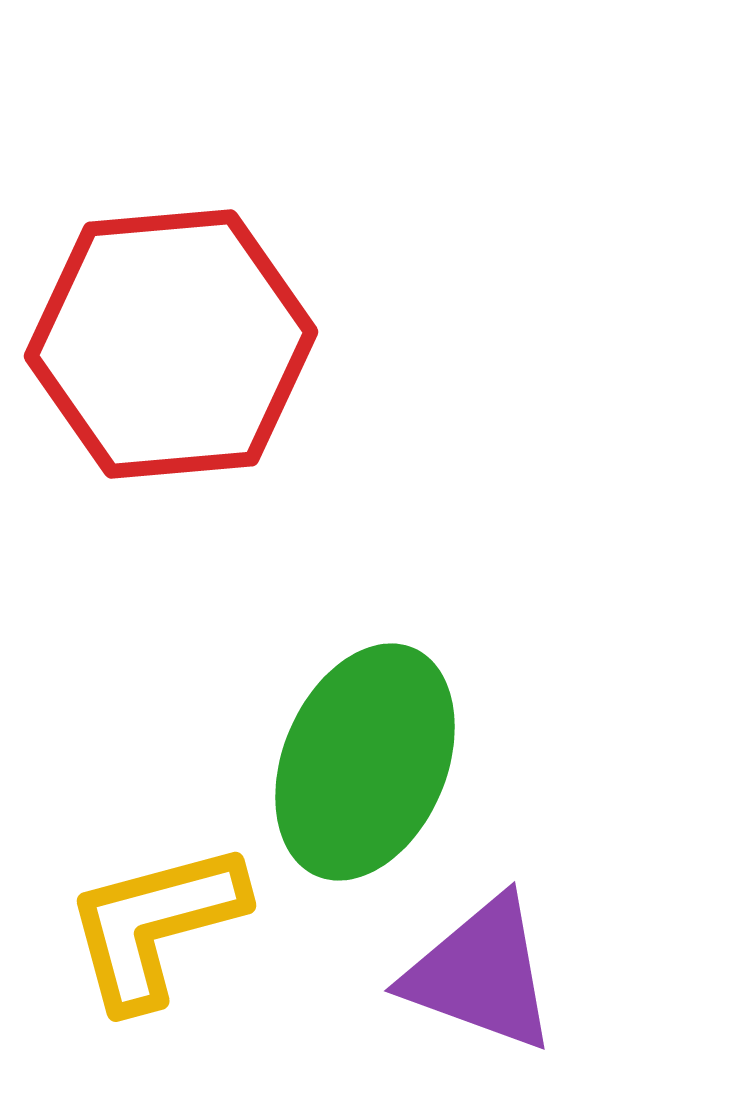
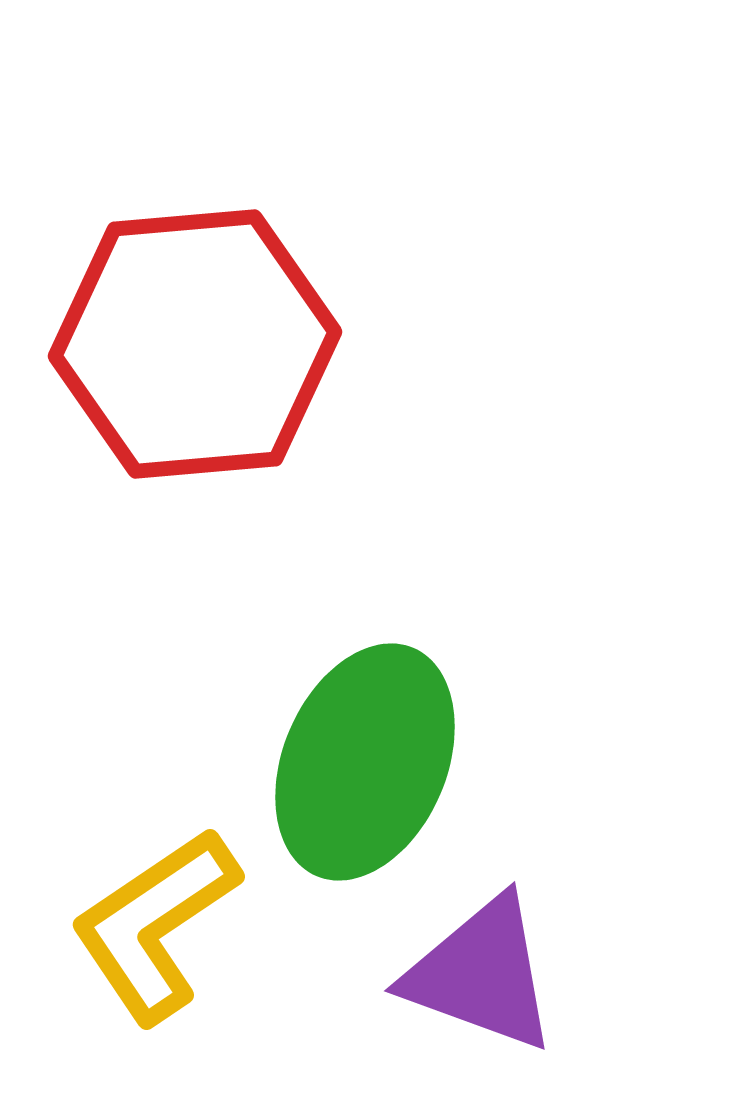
red hexagon: moved 24 px right
yellow L-shape: rotated 19 degrees counterclockwise
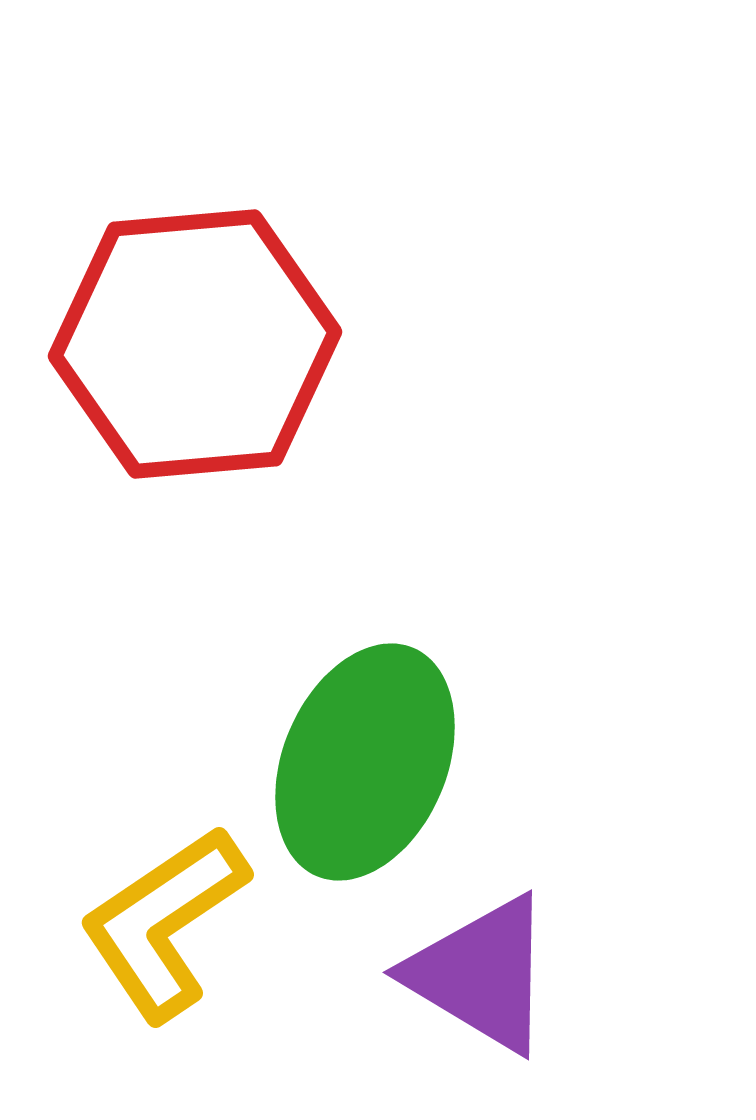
yellow L-shape: moved 9 px right, 2 px up
purple triangle: rotated 11 degrees clockwise
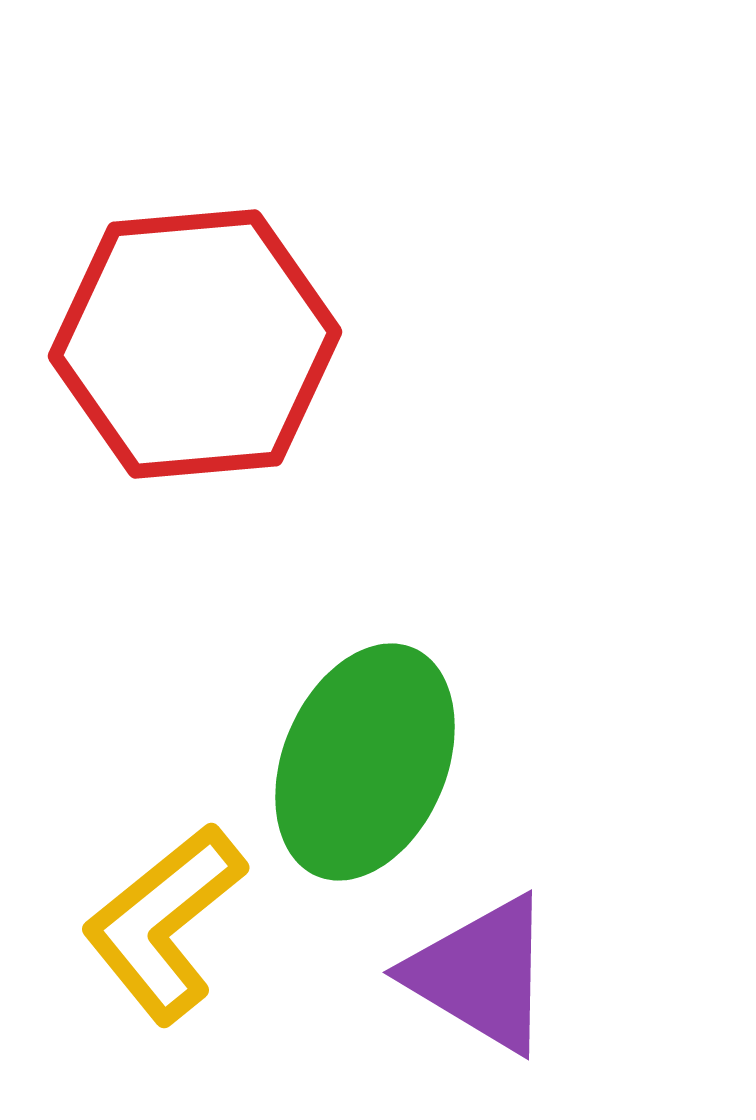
yellow L-shape: rotated 5 degrees counterclockwise
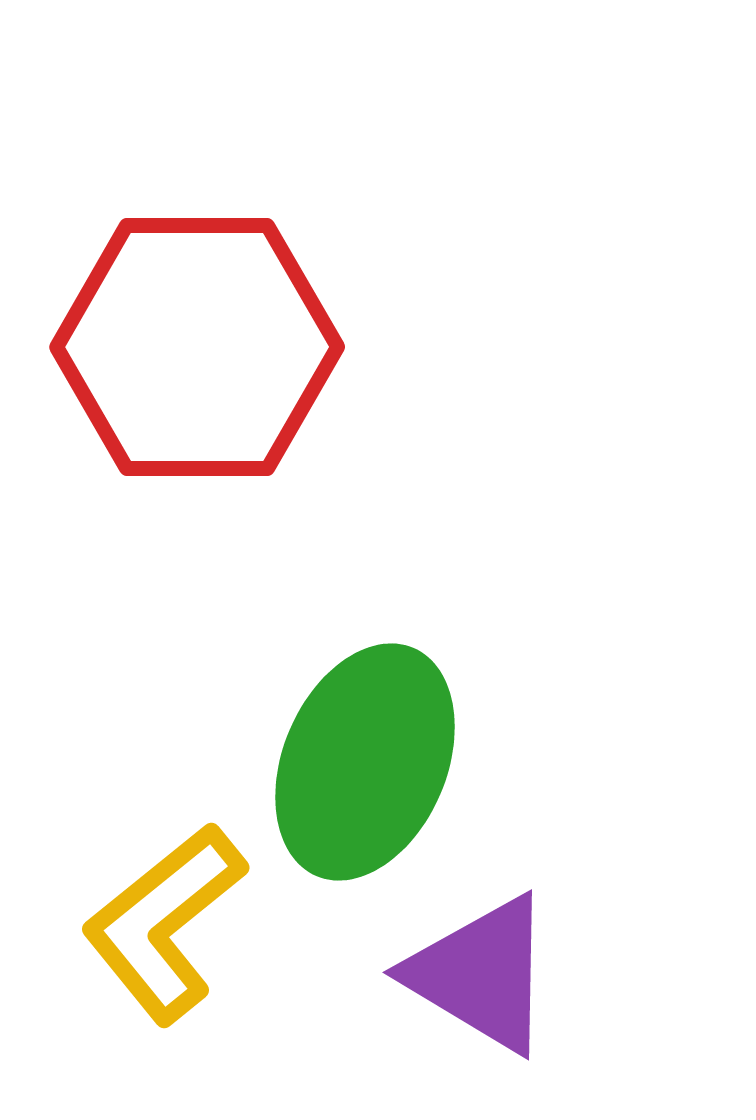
red hexagon: moved 2 px right, 3 px down; rotated 5 degrees clockwise
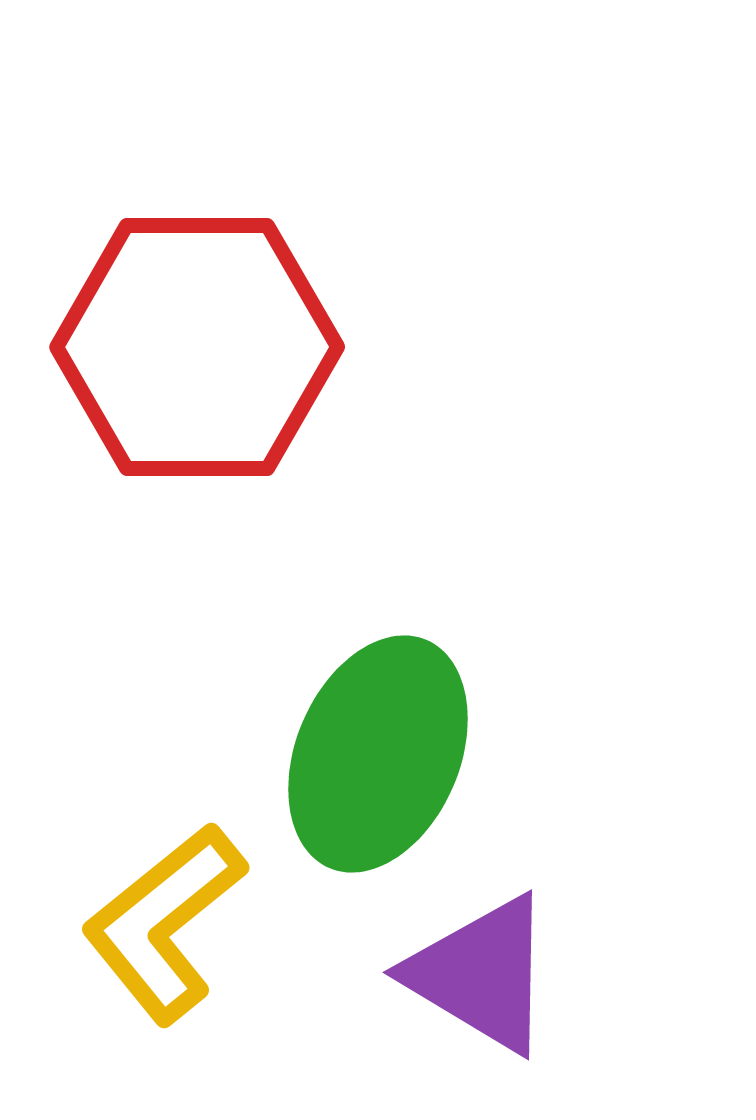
green ellipse: moved 13 px right, 8 px up
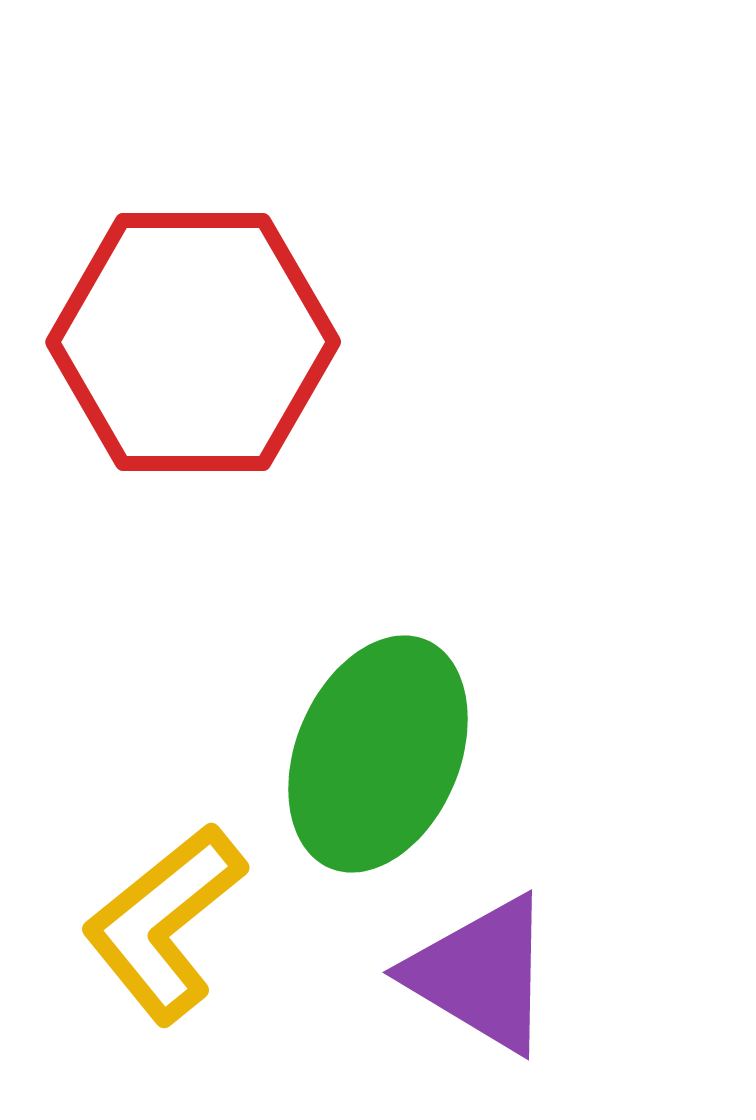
red hexagon: moved 4 px left, 5 px up
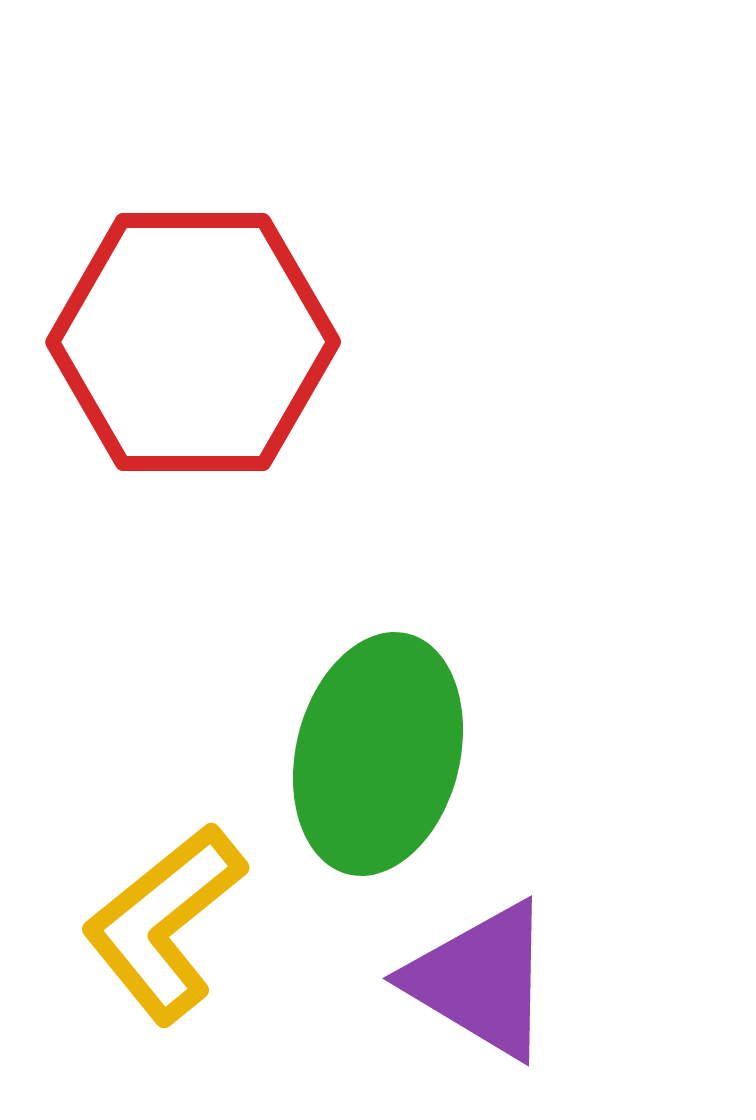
green ellipse: rotated 9 degrees counterclockwise
purple triangle: moved 6 px down
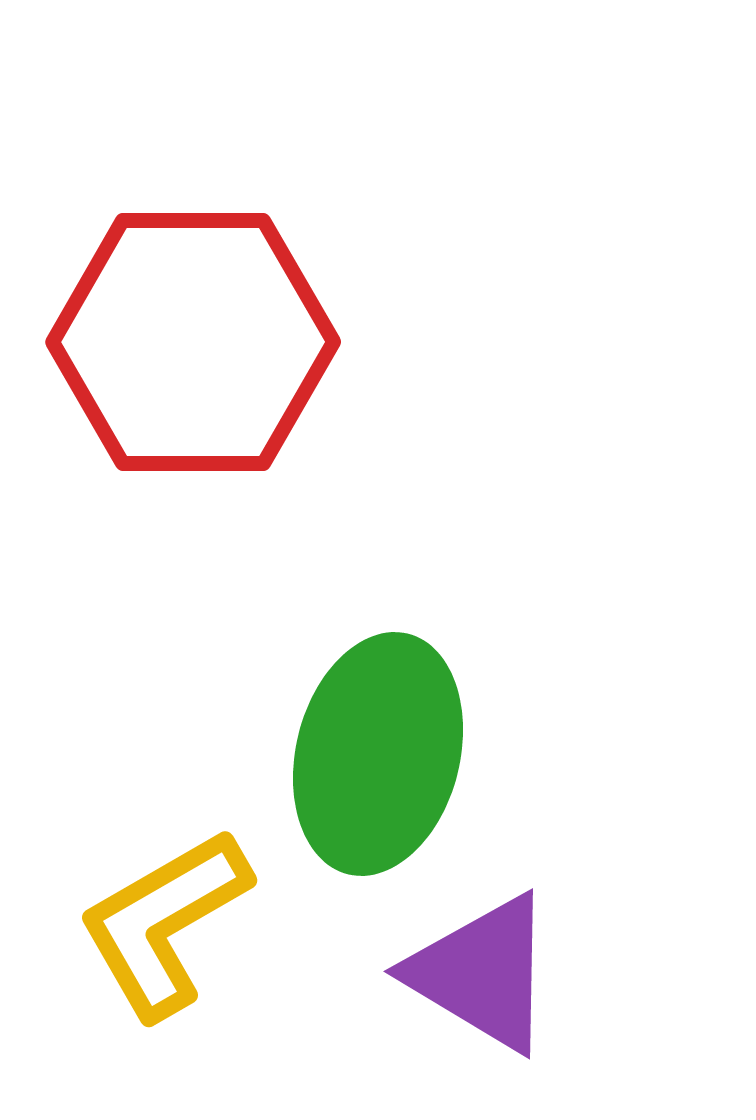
yellow L-shape: rotated 9 degrees clockwise
purple triangle: moved 1 px right, 7 px up
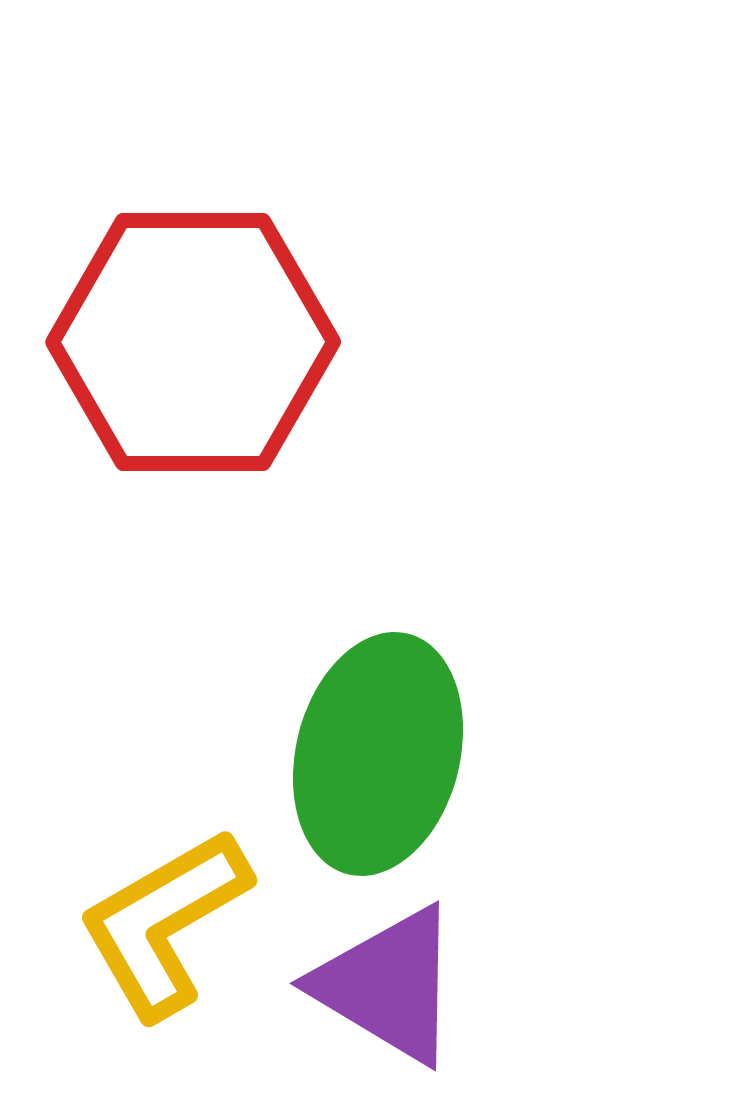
purple triangle: moved 94 px left, 12 px down
